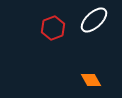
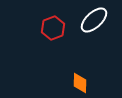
orange diamond: moved 11 px left, 3 px down; rotated 30 degrees clockwise
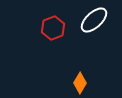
orange diamond: rotated 30 degrees clockwise
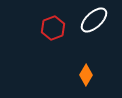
orange diamond: moved 6 px right, 8 px up
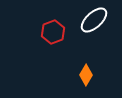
red hexagon: moved 4 px down
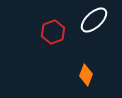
orange diamond: rotated 10 degrees counterclockwise
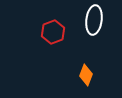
white ellipse: rotated 40 degrees counterclockwise
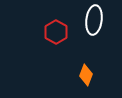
red hexagon: moved 3 px right; rotated 10 degrees counterclockwise
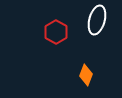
white ellipse: moved 3 px right; rotated 8 degrees clockwise
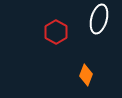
white ellipse: moved 2 px right, 1 px up
